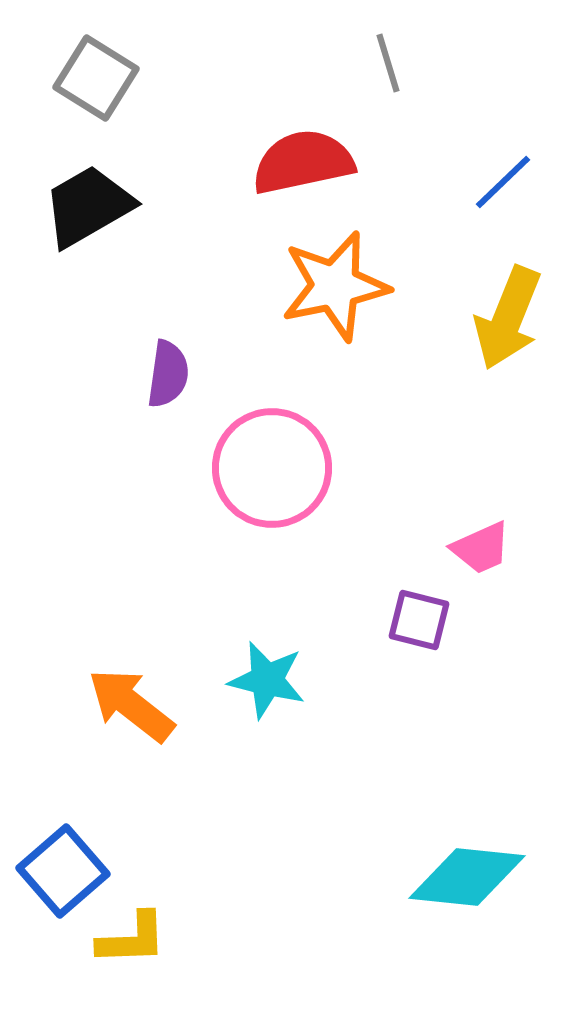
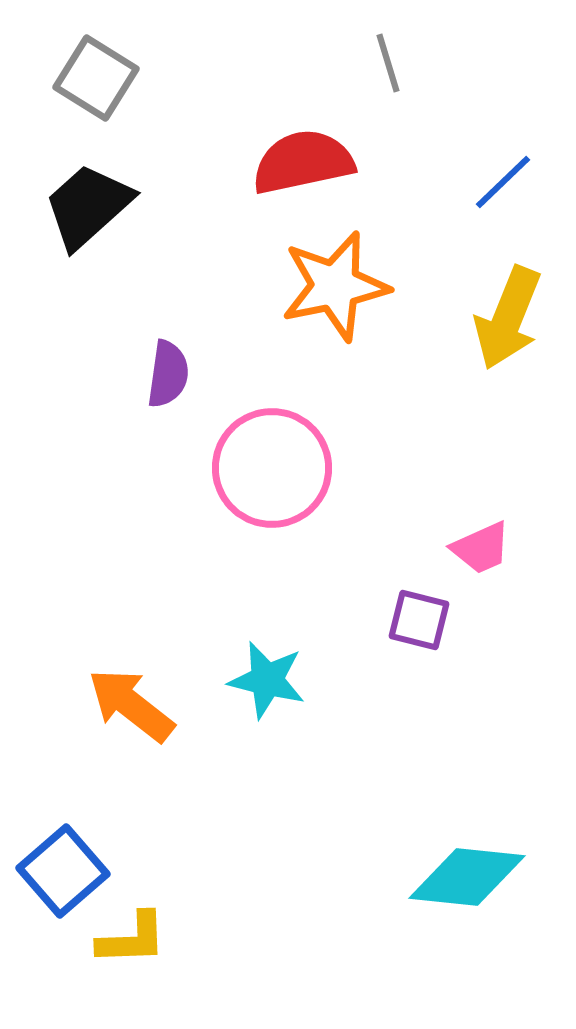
black trapezoid: rotated 12 degrees counterclockwise
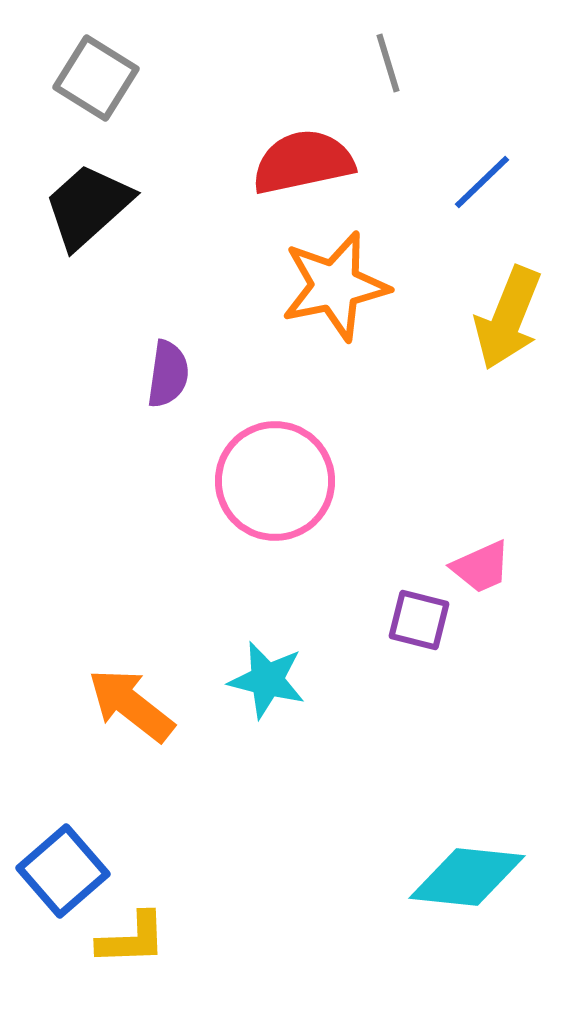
blue line: moved 21 px left
pink circle: moved 3 px right, 13 px down
pink trapezoid: moved 19 px down
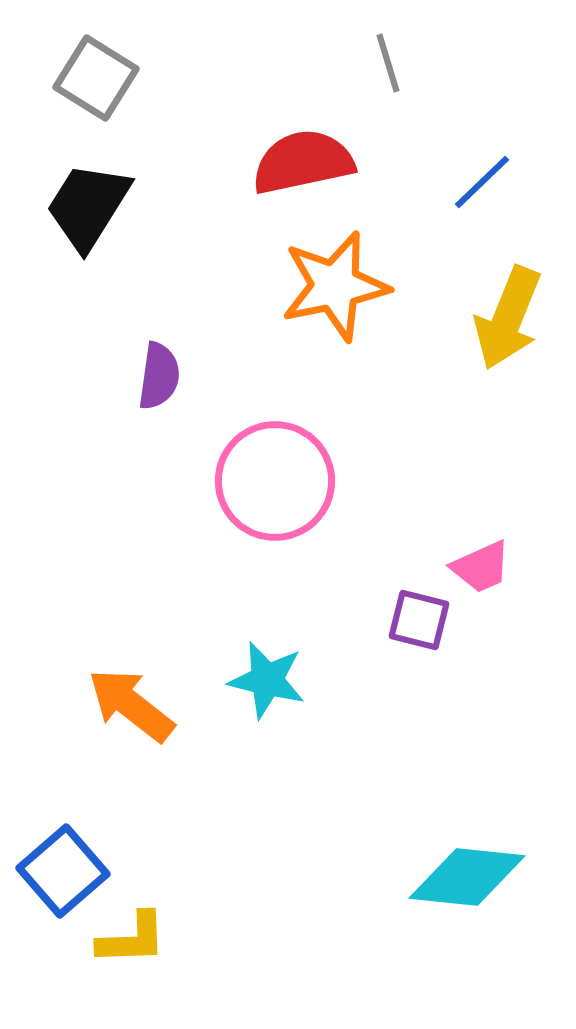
black trapezoid: rotated 16 degrees counterclockwise
purple semicircle: moved 9 px left, 2 px down
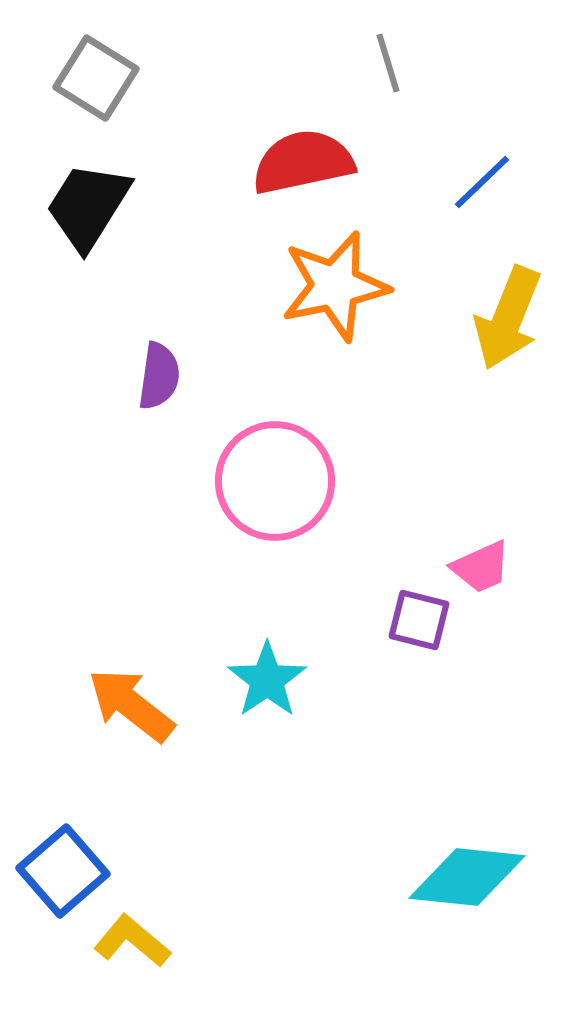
cyan star: rotated 24 degrees clockwise
yellow L-shape: moved 2 px down; rotated 138 degrees counterclockwise
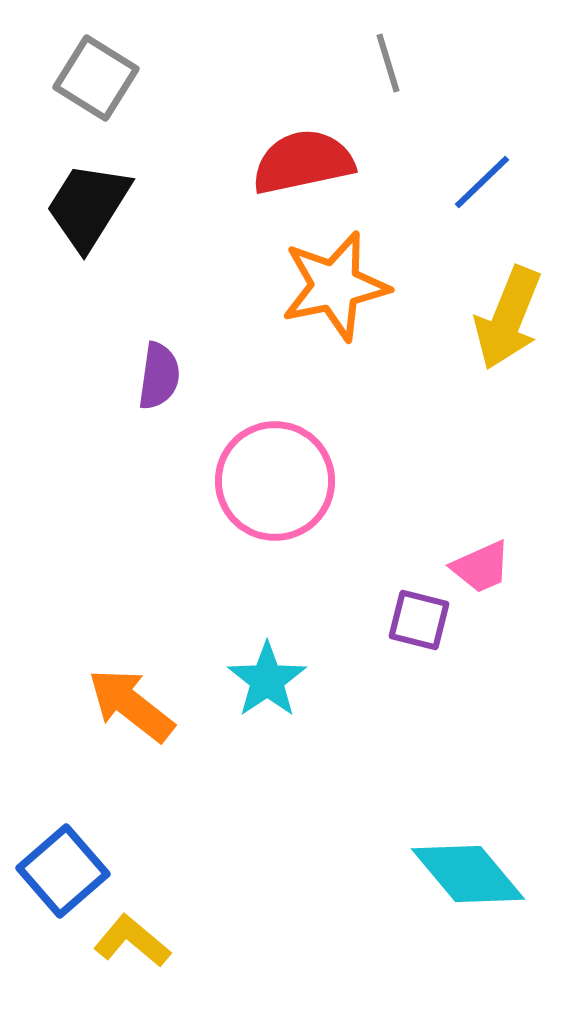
cyan diamond: moved 1 px right, 3 px up; rotated 44 degrees clockwise
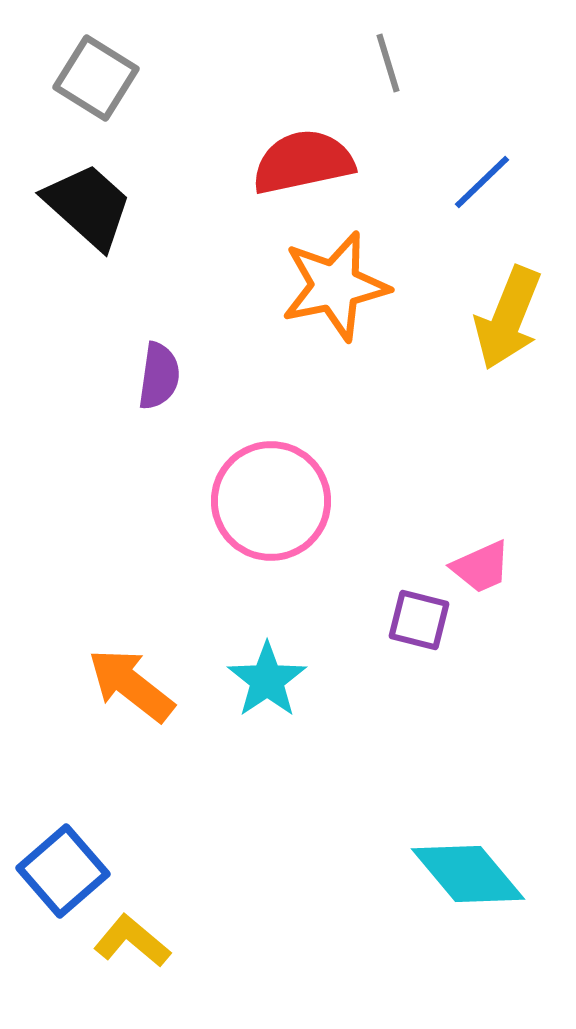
black trapezoid: rotated 100 degrees clockwise
pink circle: moved 4 px left, 20 px down
orange arrow: moved 20 px up
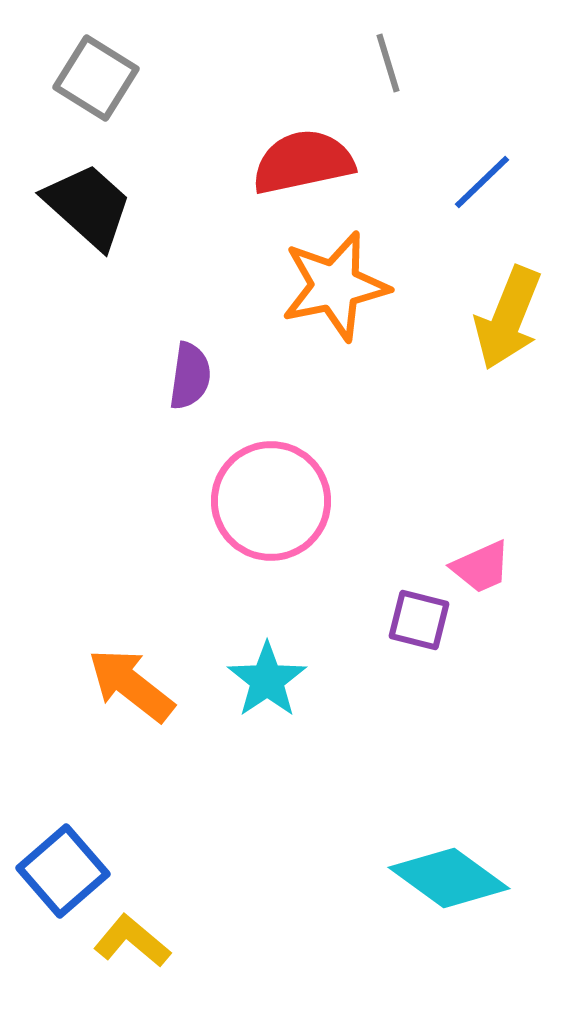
purple semicircle: moved 31 px right
cyan diamond: moved 19 px left, 4 px down; rotated 14 degrees counterclockwise
